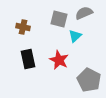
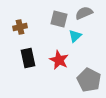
brown cross: moved 3 px left; rotated 24 degrees counterclockwise
black rectangle: moved 1 px up
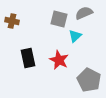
brown cross: moved 8 px left, 6 px up; rotated 24 degrees clockwise
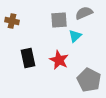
gray square: moved 1 px down; rotated 18 degrees counterclockwise
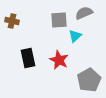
gray pentagon: rotated 15 degrees clockwise
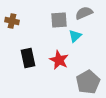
gray pentagon: moved 1 px left, 2 px down
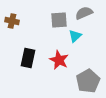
black rectangle: rotated 24 degrees clockwise
gray pentagon: moved 1 px up
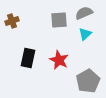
brown cross: rotated 32 degrees counterclockwise
cyan triangle: moved 10 px right, 2 px up
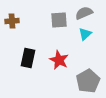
brown cross: rotated 16 degrees clockwise
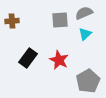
gray square: moved 1 px right
black rectangle: rotated 24 degrees clockwise
